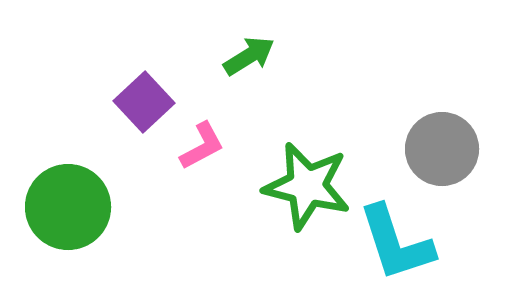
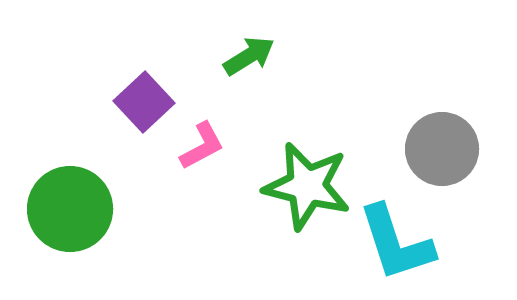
green circle: moved 2 px right, 2 px down
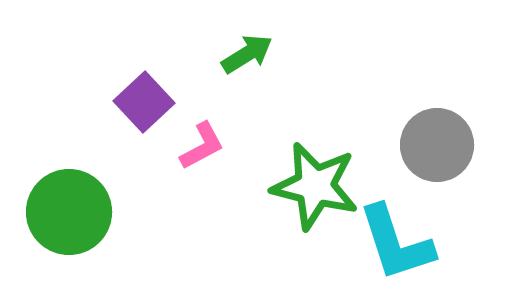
green arrow: moved 2 px left, 2 px up
gray circle: moved 5 px left, 4 px up
green star: moved 8 px right
green circle: moved 1 px left, 3 px down
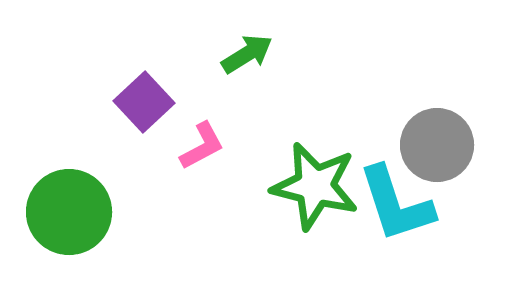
cyan L-shape: moved 39 px up
